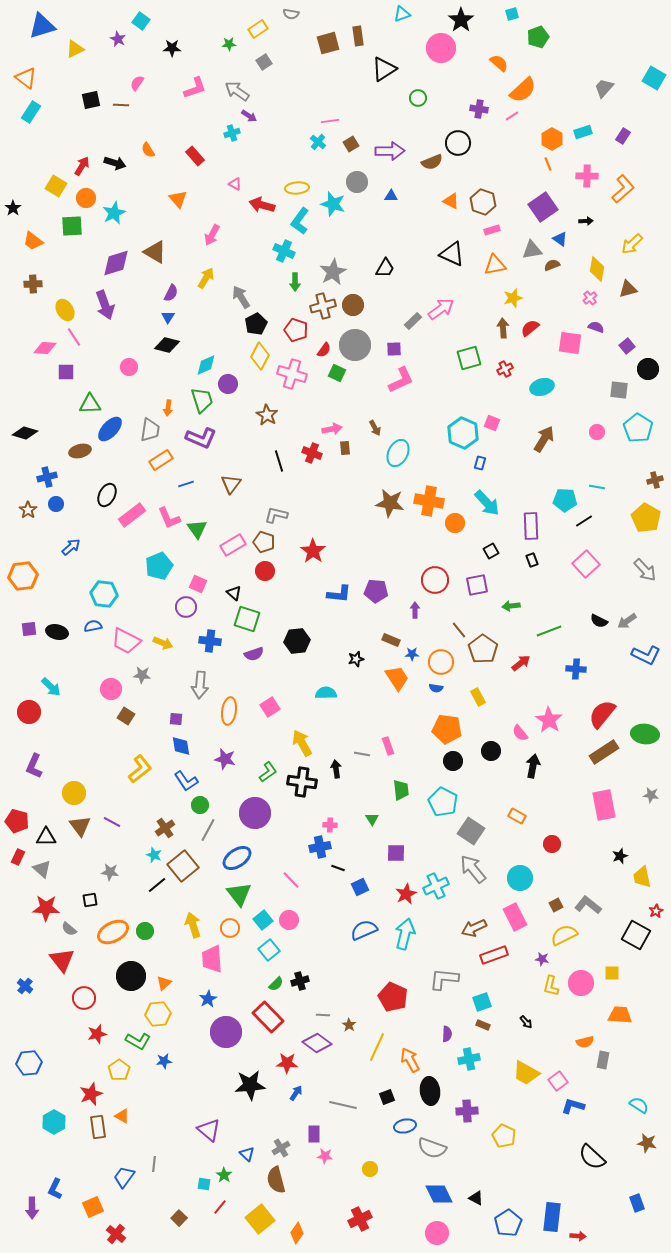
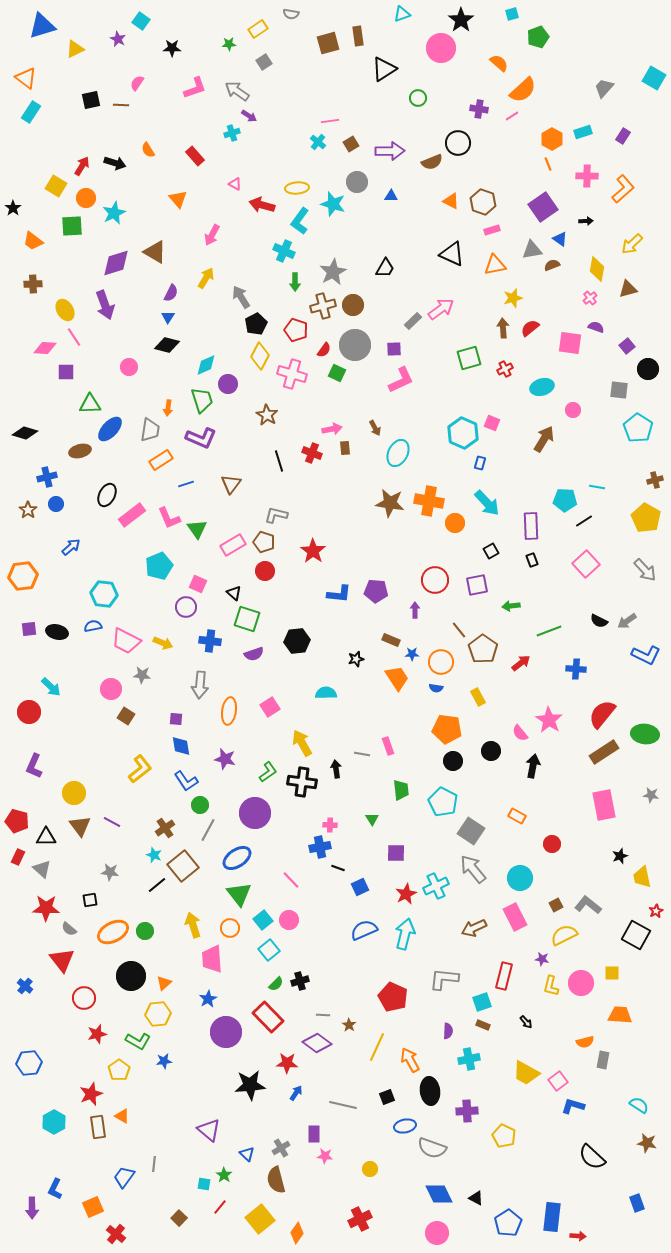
pink circle at (597, 432): moved 24 px left, 22 px up
red rectangle at (494, 955): moved 10 px right, 21 px down; rotated 56 degrees counterclockwise
purple semicircle at (447, 1034): moved 1 px right, 3 px up
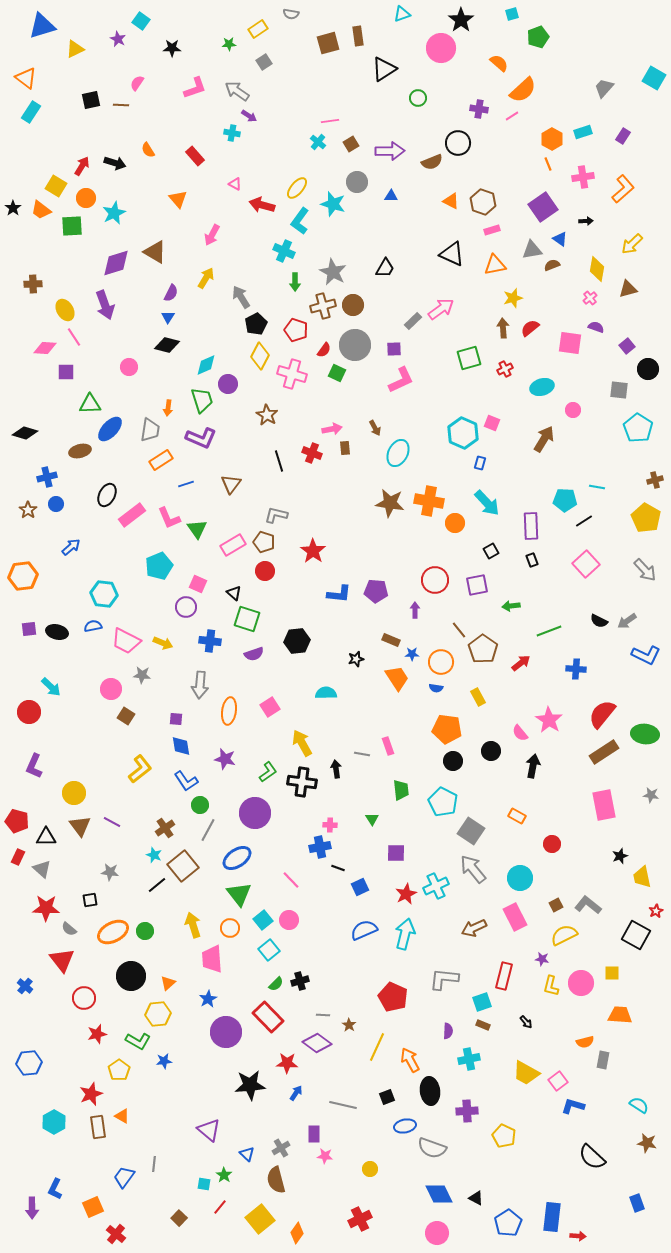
cyan cross at (232, 133): rotated 28 degrees clockwise
pink cross at (587, 176): moved 4 px left, 1 px down; rotated 10 degrees counterclockwise
yellow ellipse at (297, 188): rotated 45 degrees counterclockwise
orange trapezoid at (33, 241): moved 8 px right, 31 px up
gray star at (333, 272): rotated 16 degrees counterclockwise
orange triangle at (164, 983): moved 4 px right
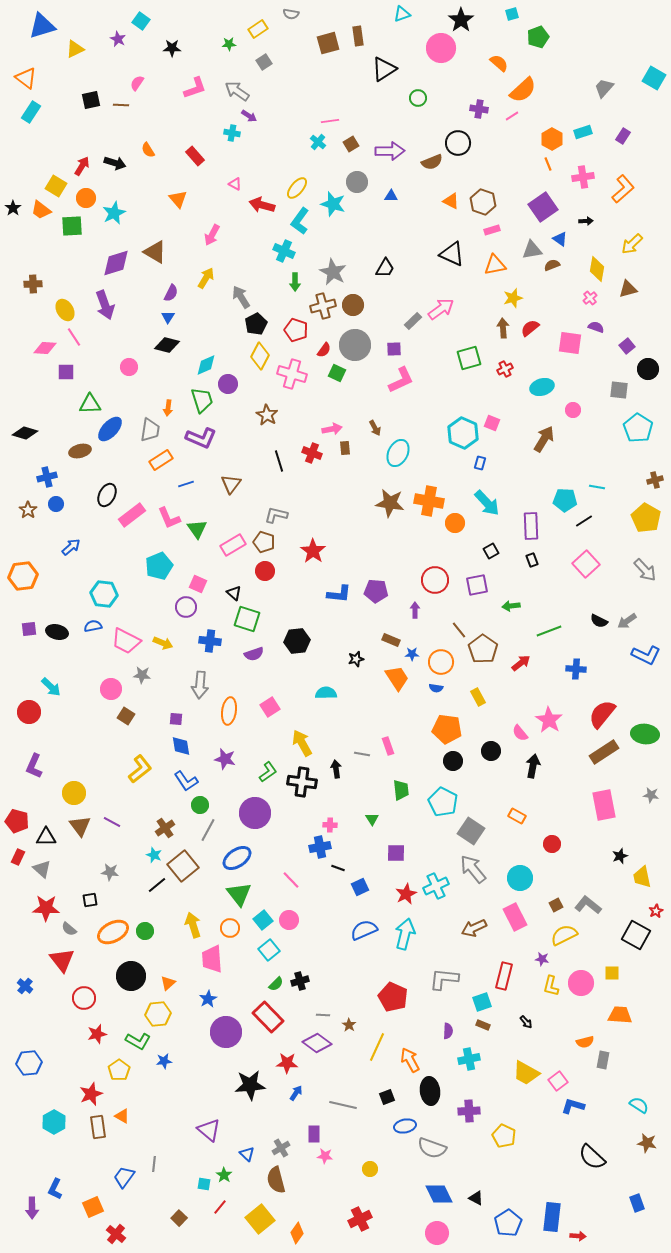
purple cross at (467, 1111): moved 2 px right
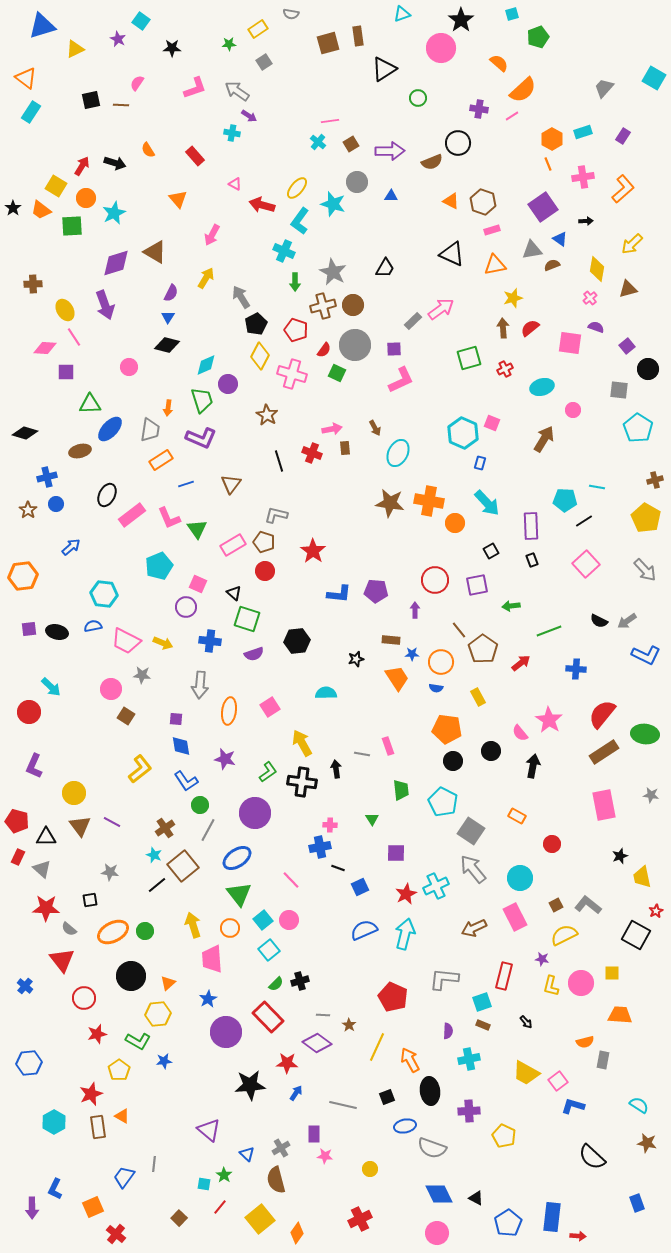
brown rectangle at (391, 640): rotated 18 degrees counterclockwise
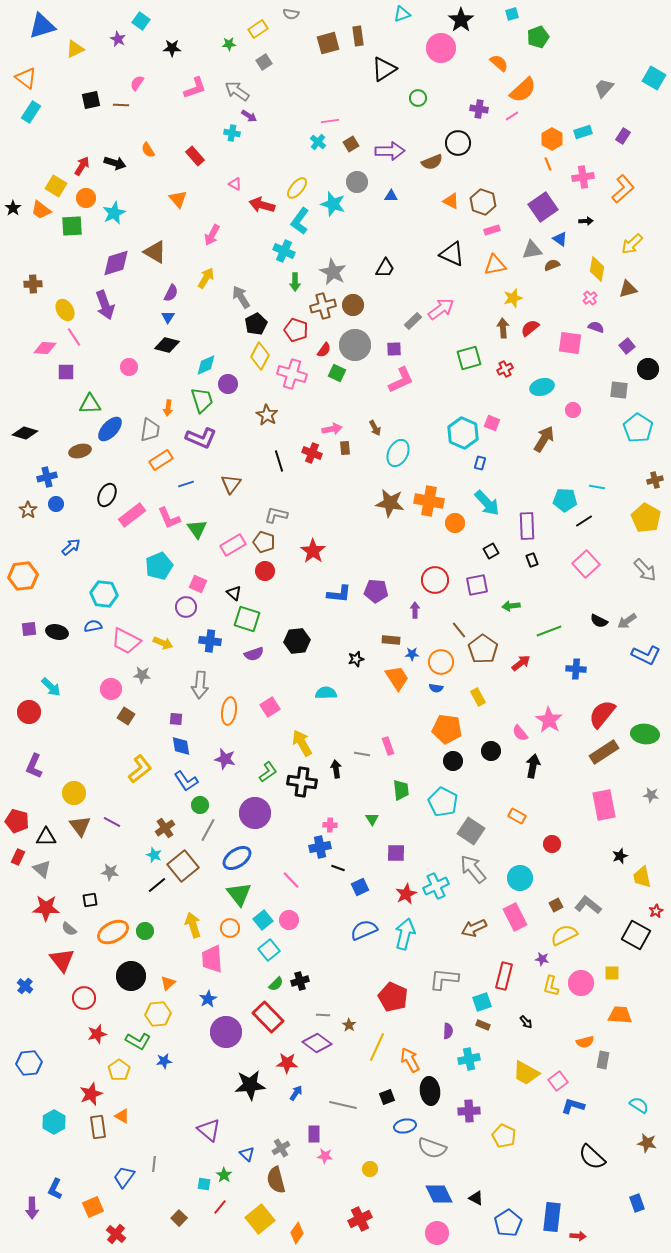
purple rectangle at (531, 526): moved 4 px left
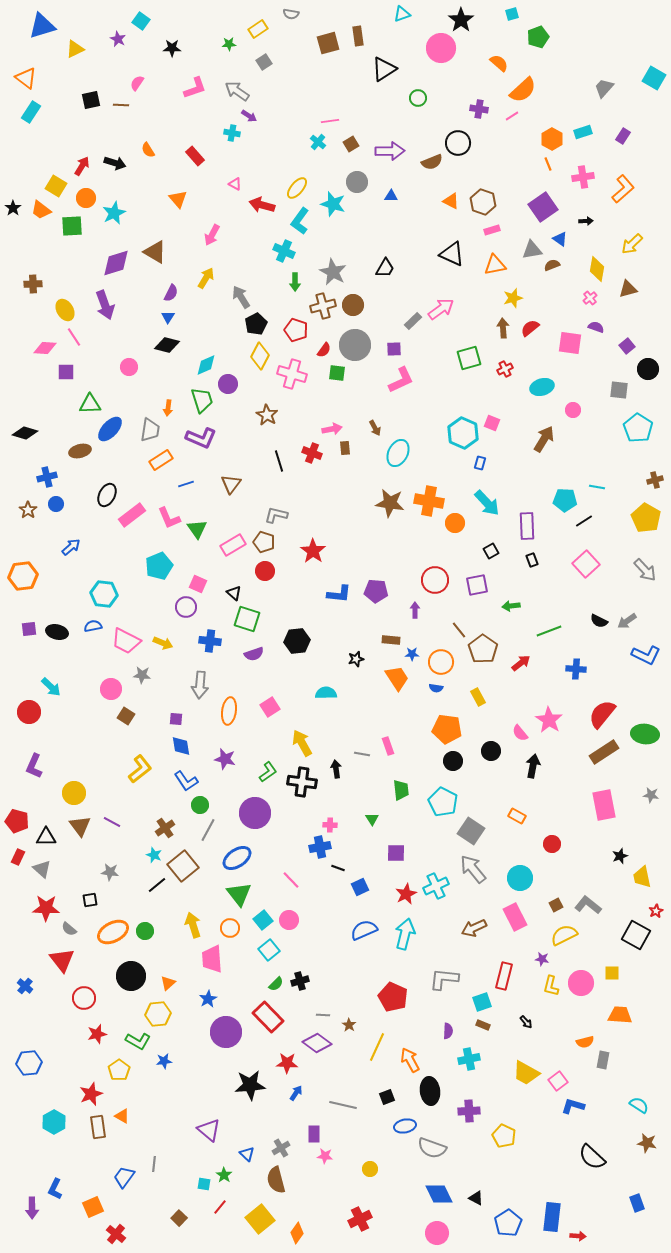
green square at (337, 373): rotated 18 degrees counterclockwise
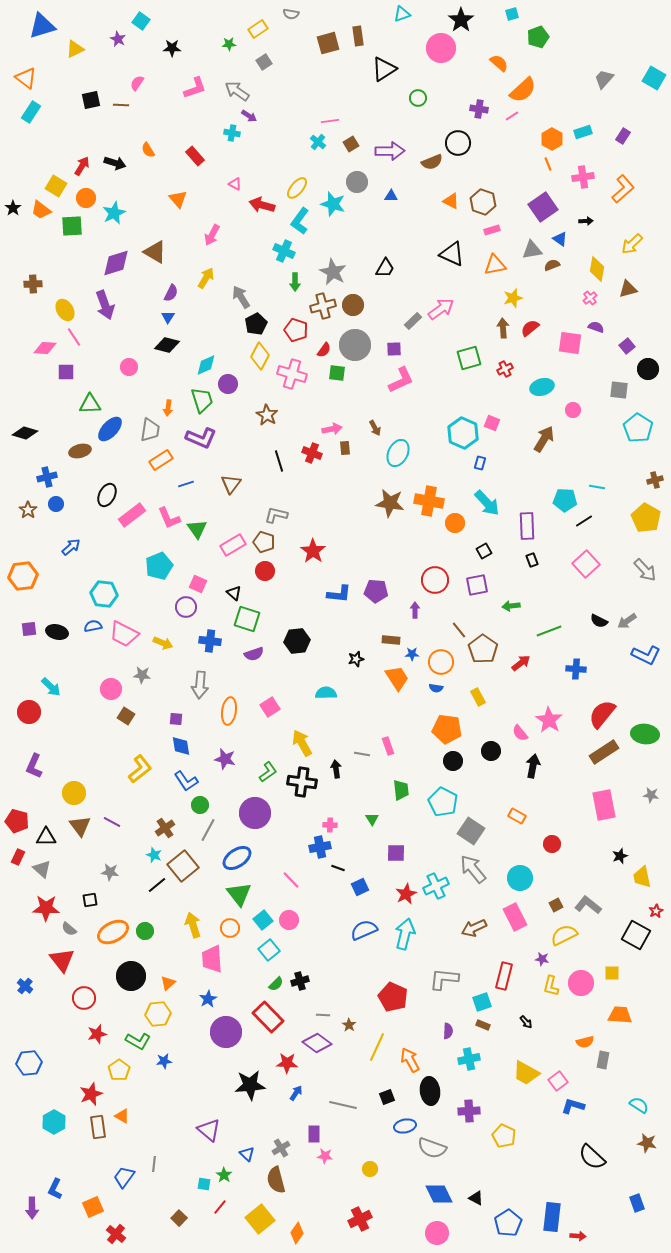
gray trapezoid at (604, 88): moved 9 px up
black square at (491, 551): moved 7 px left
pink trapezoid at (126, 641): moved 2 px left, 7 px up
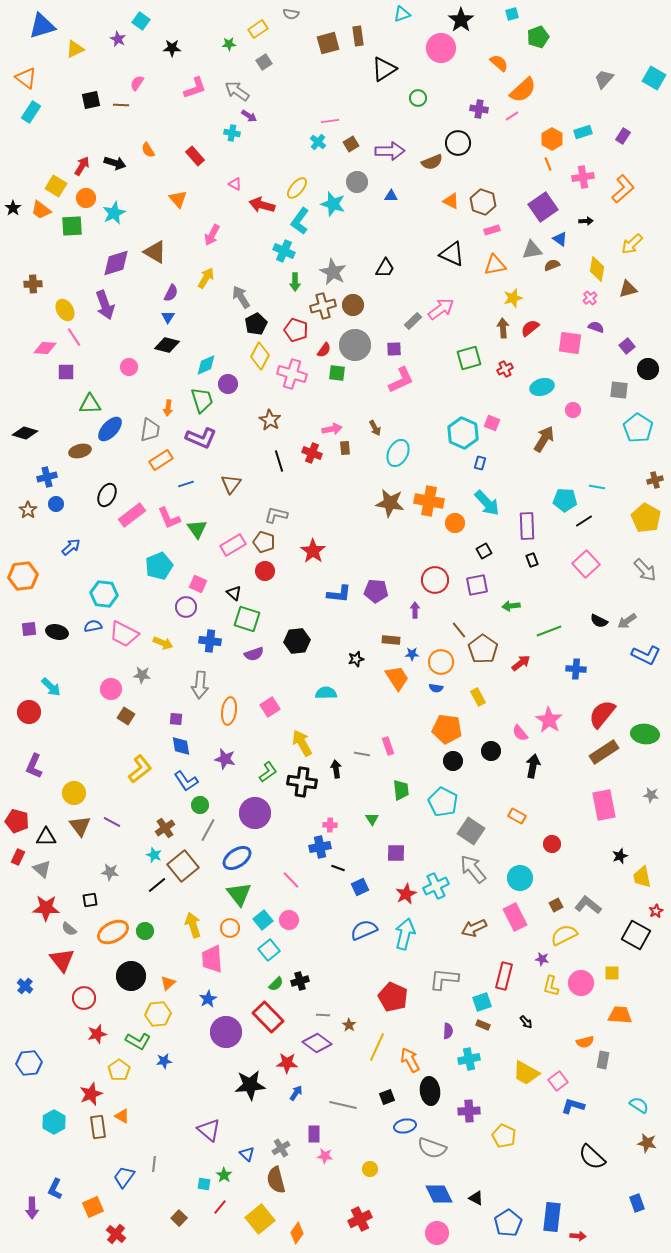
brown star at (267, 415): moved 3 px right, 5 px down
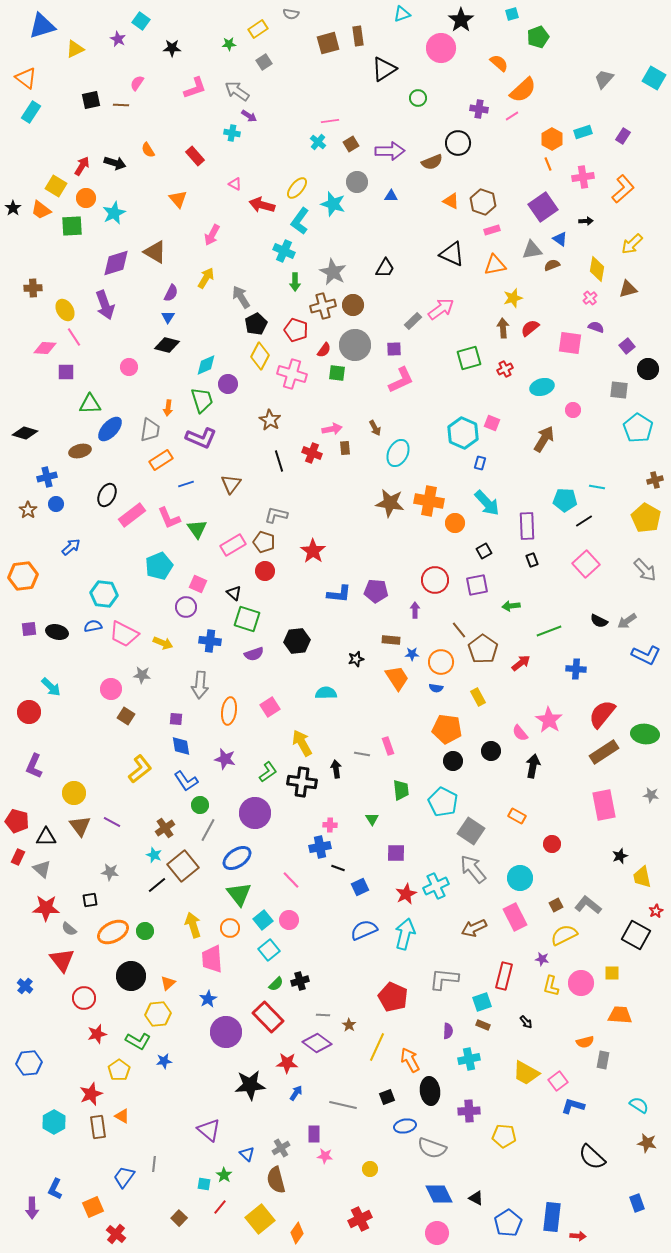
brown cross at (33, 284): moved 4 px down
yellow pentagon at (504, 1136): rotated 20 degrees counterclockwise
